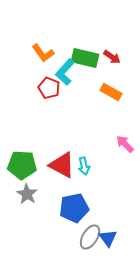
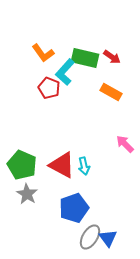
green pentagon: rotated 20 degrees clockwise
blue pentagon: rotated 8 degrees counterclockwise
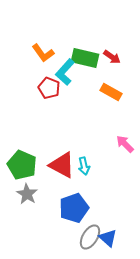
blue triangle: rotated 12 degrees counterclockwise
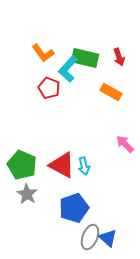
red arrow: moved 7 px right; rotated 36 degrees clockwise
cyan L-shape: moved 3 px right, 3 px up
gray ellipse: rotated 10 degrees counterclockwise
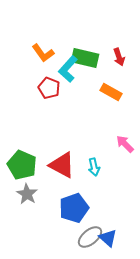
cyan arrow: moved 10 px right, 1 px down
gray ellipse: rotated 30 degrees clockwise
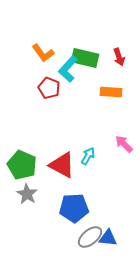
orange rectangle: rotated 25 degrees counterclockwise
pink arrow: moved 1 px left
cyan arrow: moved 6 px left, 11 px up; rotated 138 degrees counterclockwise
blue pentagon: rotated 16 degrees clockwise
blue triangle: rotated 36 degrees counterclockwise
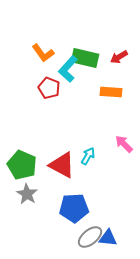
red arrow: rotated 78 degrees clockwise
